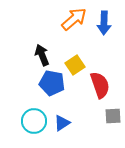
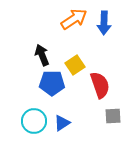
orange arrow: rotated 8 degrees clockwise
blue pentagon: rotated 10 degrees counterclockwise
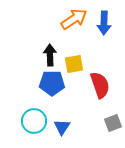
black arrow: moved 8 px right; rotated 20 degrees clockwise
yellow square: moved 1 px left, 1 px up; rotated 24 degrees clockwise
gray square: moved 7 px down; rotated 18 degrees counterclockwise
blue triangle: moved 4 px down; rotated 24 degrees counterclockwise
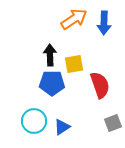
blue triangle: rotated 24 degrees clockwise
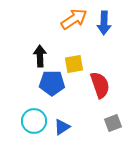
black arrow: moved 10 px left, 1 px down
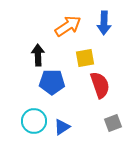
orange arrow: moved 6 px left, 7 px down
black arrow: moved 2 px left, 1 px up
yellow square: moved 11 px right, 6 px up
blue pentagon: moved 1 px up
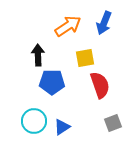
blue arrow: rotated 20 degrees clockwise
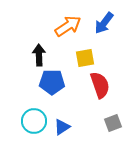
blue arrow: rotated 15 degrees clockwise
black arrow: moved 1 px right
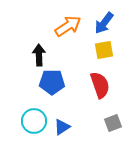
yellow square: moved 19 px right, 8 px up
